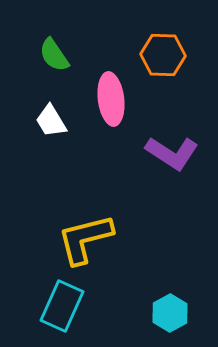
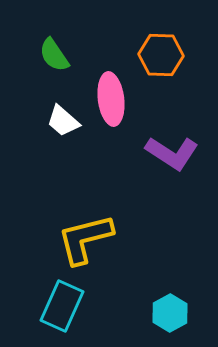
orange hexagon: moved 2 px left
white trapezoid: moved 12 px right; rotated 18 degrees counterclockwise
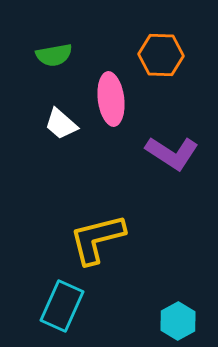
green semicircle: rotated 66 degrees counterclockwise
white trapezoid: moved 2 px left, 3 px down
yellow L-shape: moved 12 px right
cyan hexagon: moved 8 px right, 8 px down
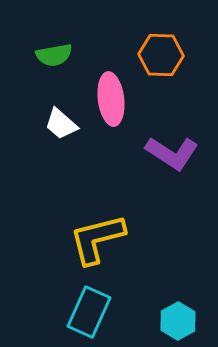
cyan rectangle: moved 27 px right, 6 px down
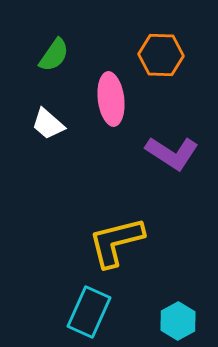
green semicircle: rotated 45 degrees counterclockwise
white trapezoid: moved 13 px left
yellow L-shape: moved 19 px right, 3 px down
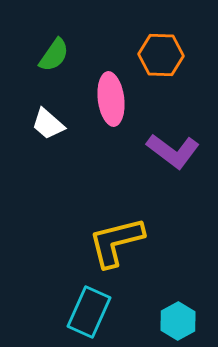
purple L-shape: moved 1 px right, 2 px up; rotated 4 degrees clockwise
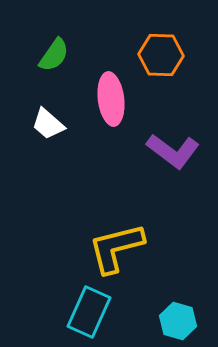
yellow L-shape: moved 6 px down
cyan hexagon: rotated 15 degrees counterclockwise
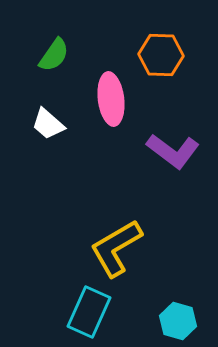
yellow L-shape: rotated 16 degrees counterclockwise
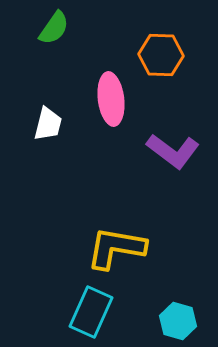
green semicircle: moved 27 px up
white trapezoid: rotated 117 degrees counterclockwise
yellow L-shape: rotated 40 degrees clockwise
cyan rectangle: moved 2 px right
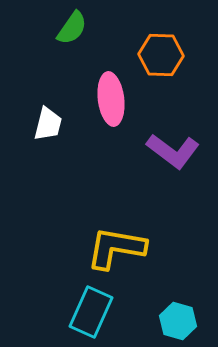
green semicircle: moved 18 px right
